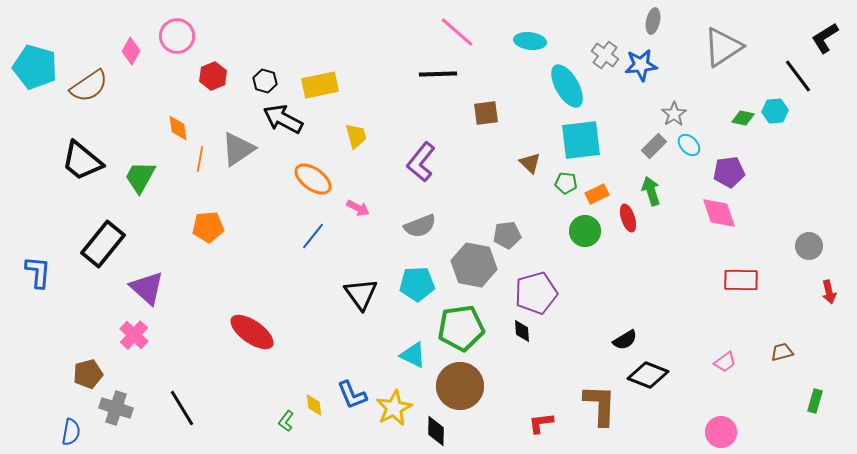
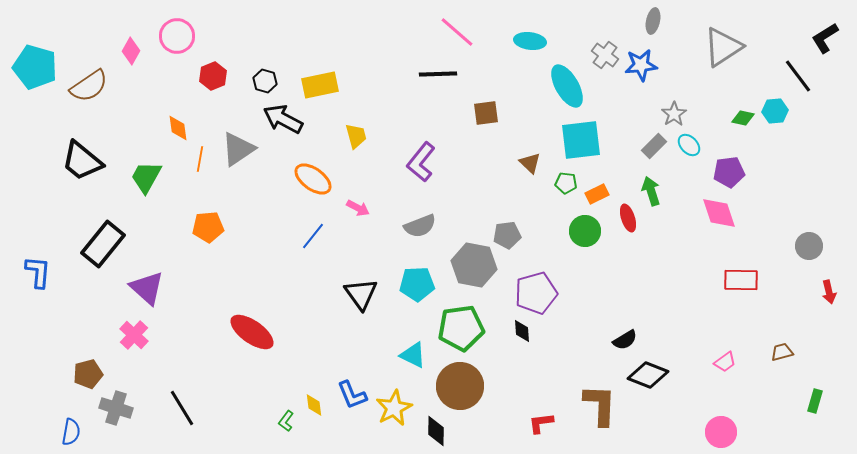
green trapezoid at (140, 177): moved 6 px right
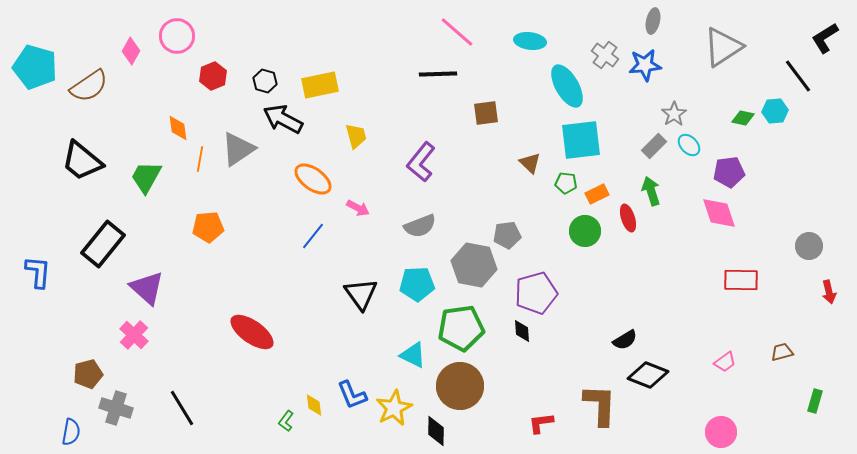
blue star at (641, 65): moved 4 px right
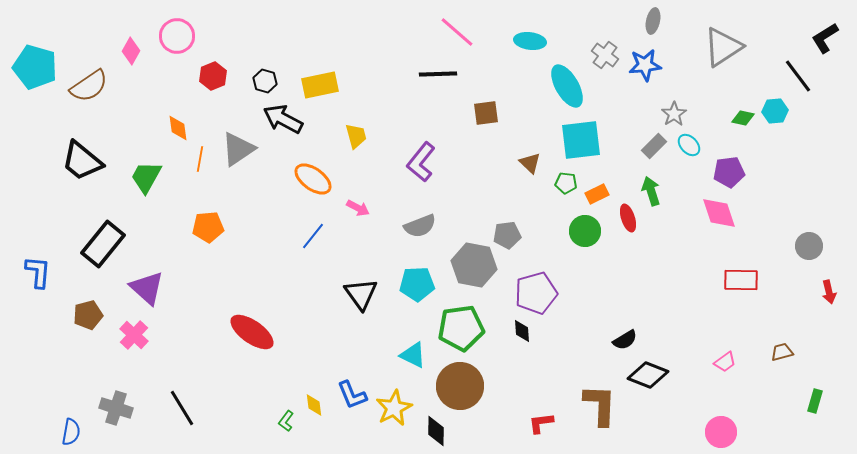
brown pentagon at (88, 374): moved 59 px up
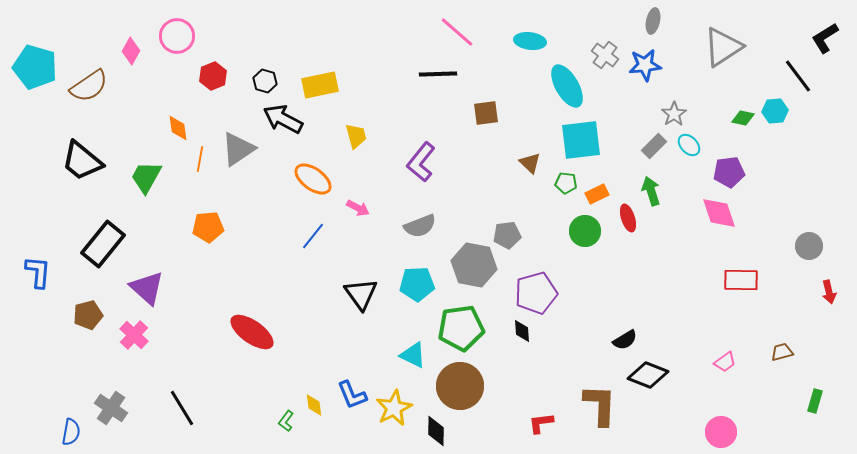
gray cross at (116, 408): moved 5 px left; rotated 16 degrees clockwise
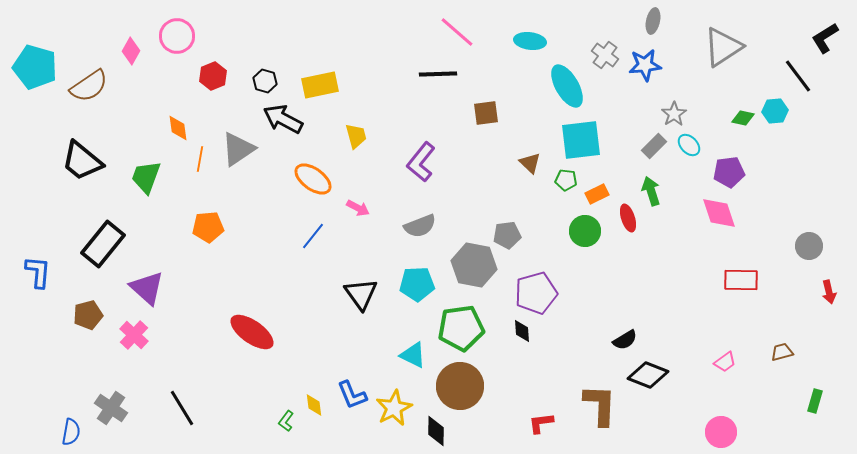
green trapezoid at (146, 177): rotated 9 degrees counterclockwise
green pentagon at (566, 183): moved 3 px up
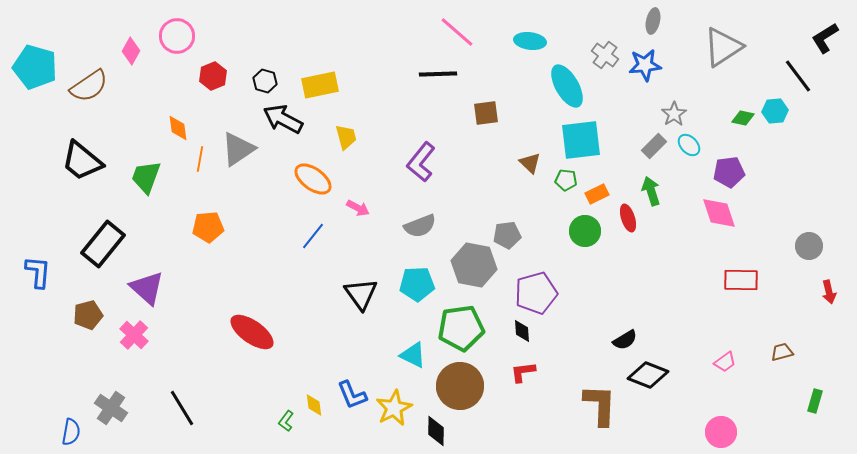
yellow trapezoid at (356, 136): moved 10 px left, 1 px down
red L-shape at (541, 423): moved 18 px left, 51 px up
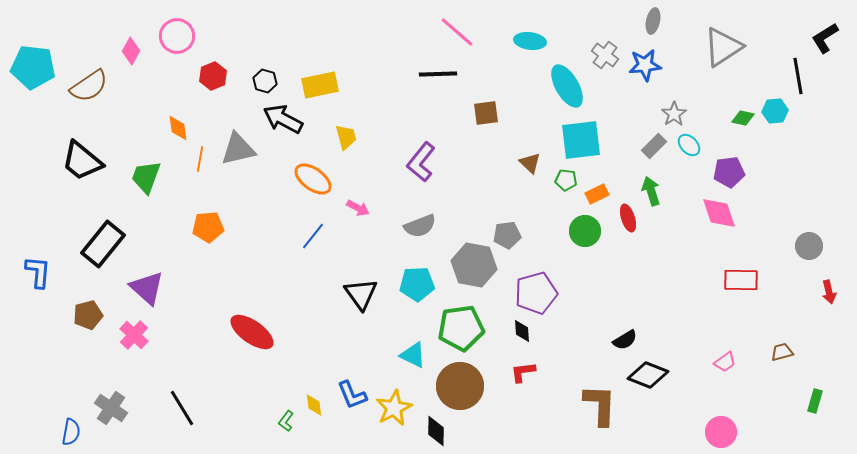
cyan pentagon at (35, 67): moved 2 px left; rotated 9 degrees counterclockwise
black line at (798, 76): rotated 27 degrees clockwise
gray triangle at (238, 149): rotated 21 degrees clockwise
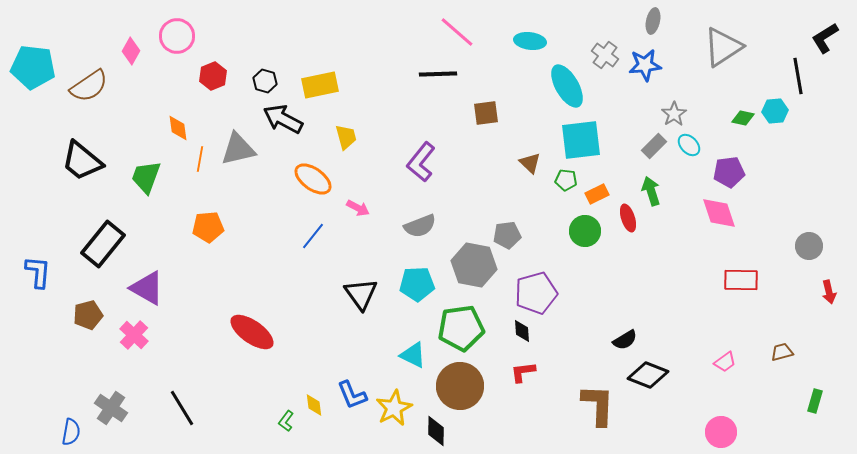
purple triangle at (147, 288): rotated 12 degrees counterclockwise
brown L-shape at (600, 405): moved 2 px left
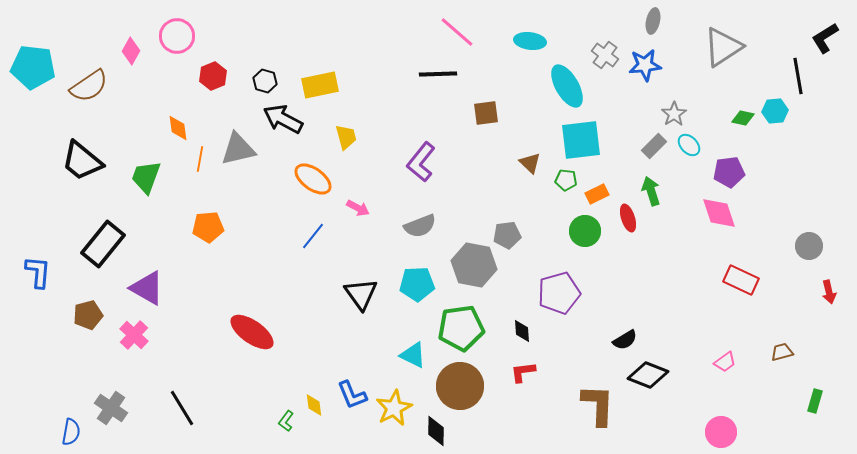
red rectangle at (741, 280): rotated 24 degrees clockwise
purple pentagon at (536, 293): moved 23 px right
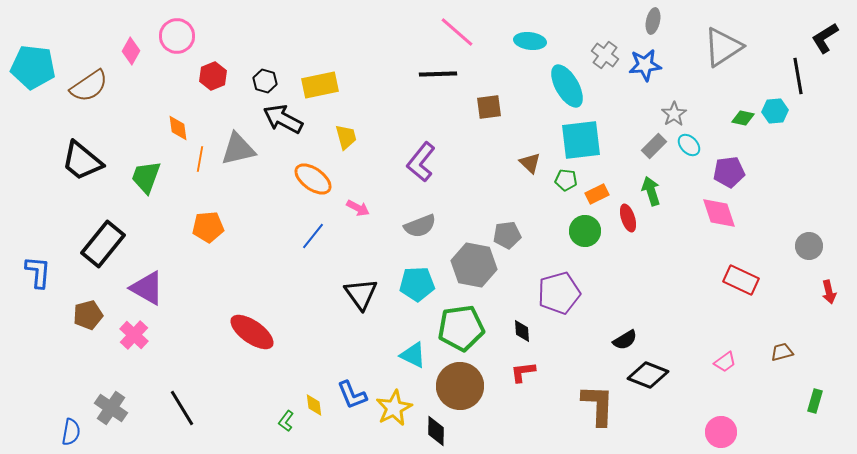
brown square at (486, 113): moved 3 px right, 6 px up
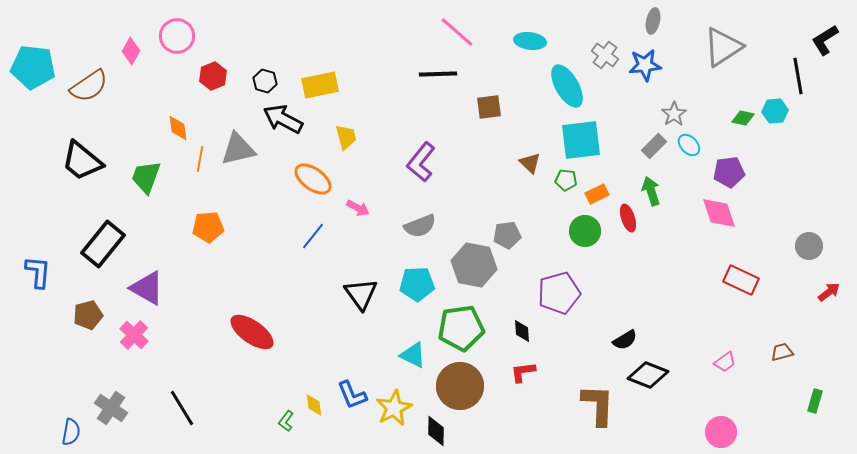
black L-shape at (825, 38): moved 2 px down
red arrow at (829, 292): rotated 115 degrees counterclockwise
